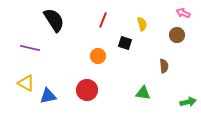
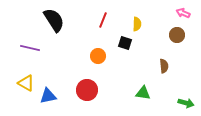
yellow semicircle: moved 5 px left; rotated 16 degrees clockwise
green arrow: moved 2 px left, 1 px down; rotated 28 degrees clockwise
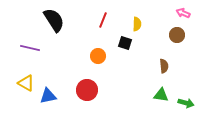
green triangle: moved 18 px right, 2 px down
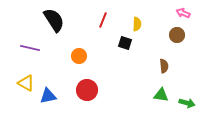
orange circle: moved 19 px left
green arrow: moved 1 px right
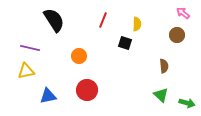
pink arrow: rotated 16 degrees clockwise
yellow triangle: moved 12 px up; rotated 42 degrees counterclockwise
green triangle: rotated 35 degrees clockwise
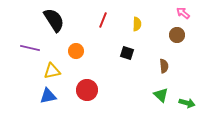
black square: moved 2 px right, 10 px down
orange circle: moved 3 px left, 5 px up
yellow triangle: moved 26 px right
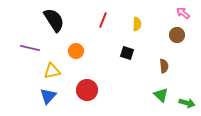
blue triangle: rotated 36 degrees counterclockwise
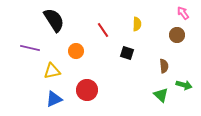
pink arrow: rotated 16 degrees clockwise
red line: moved 10 px down; rotated 56 degrees counterclockwise
blue triangle: moved 6 px right, 3 px down; rotated 24 degrees clockwise
green arrow: moved 3 px left, 18 px up
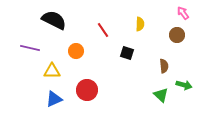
black semicircle: rotated 30 degrees counterclockwise
yellow semicircle: moved 3 px right
yellow triangle: rotated 12 degrees clockwise
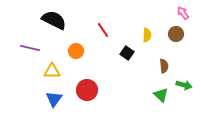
yellow semicircle: moved 7 px right, 11 px down
brown circle: moved 1 px left, 1 px up
black square: rotated 16 degrees clockwise
blue triangle: rotated 30 degrees counterclockwise
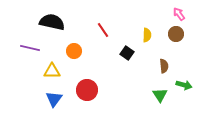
pink arrow: moved 4 px left, 1 px down
black semicircle: moved 2 px left, 2 px down; rotated 15 degrees counterclockwise
orange circle: moved 2 px left
green triangle: moved 1 px left; rotated 14 degrees clockwise
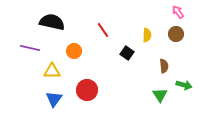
pink arrow: moved 1 px left, 2 px up
